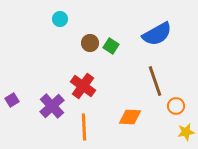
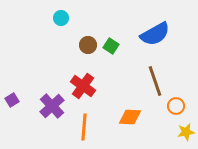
cyan circle: moved 1 px right, 1 px up
blue semicircle: moved 2 px left
brown circle: moved 2 px left, 2 px down
orange line: rotated 8 degrees clockwise
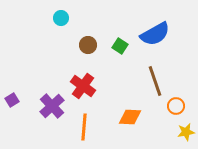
green square: moved 9 px right
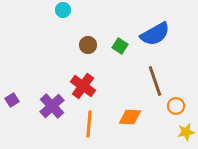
cyan circle: moved 2 px right, 8 px up
orange line: moved 5 px right, 3 px up
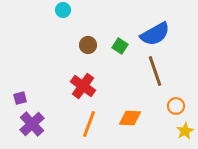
brown line: moved 10 px up
purple square: moved 8 px right, 2 px up; rotated 16 degrees clockwise
purple cross: moved 20 px left, 18 px down
orange diamond: moved 1 px down
orange line: rotated 16 degrees clockwise
yellow star: moved 1 px left, 1 px up; rotated 18 degrees counterclockwise
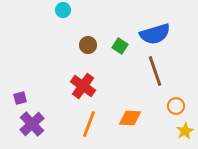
blue semicircle: rotated 12 degrees clockwise
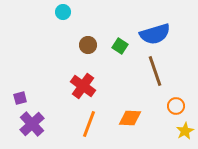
cyan circle: moved 2 px down
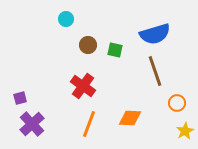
cyan circle: moved 3 px right, 7 px down
green square: moved 5 px left, 4 px down; rotated 21 degrees counterclockwise
orange circle: moved 1 px right, 3 px up
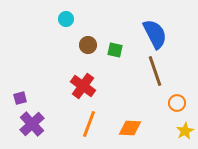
blue semicircle: rotated 100 degrees counterclockwise
orange diamond: moved 10 px down
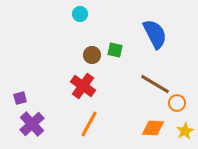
cyan circle: moved 14 px right, 5 px up
brown circle: moved 4 px right, 10 px down
brown line: moved 13 px down; rotated 40 degrees counterclockwise
orange line: rotated 8 degrees clockwise
orange diamond: moved 23 px right
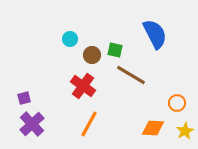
cyan circle: moved 10 px left, 25 px down
brown line: moved 24 px left, 9 px up
purple square: moved 4 px right
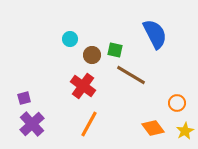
orange diamond: rotated 50 degrees clockwise
